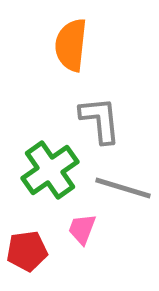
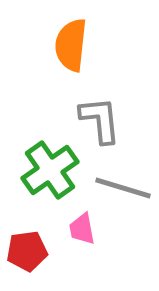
pink trapezoid: rotated 32 degrees counterclockwise
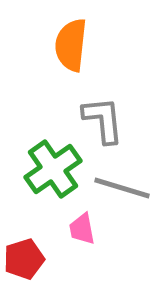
gray L-shape: moved 3 px right
green cross: moved 3 px right, 1 px up
gray line: moved 1 px left
red pentagon: moved 3 px left, 8 px down; rotated 9 degrees counterclockwise
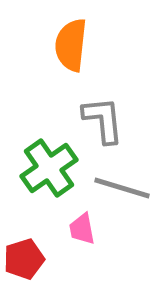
green cross: moved 4 px left, 1 px up
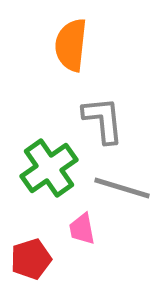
red pentagon: moved 7 px right
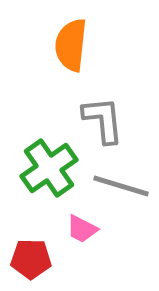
gray line: moved 1 px left, 2 px up
pink trapezoid: rotated 52 degrees counterclockwise
red pentagon: rotated 18 degrees clockwise
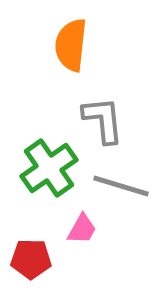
pink trapezoid: rotated 88 degrees counterclockwise
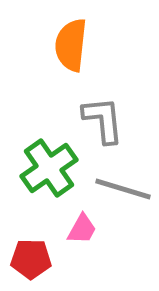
gray line: moved 2 px right, 3 px down
